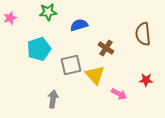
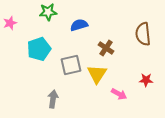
pink star: moved 5 px down
yellow triangle: moved 2 px right, 1 px up; rotated 15 degrees clockwise
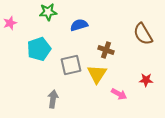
brown semicircle: rotated 25 degrees counterclockwise
brown cross: moved 2 px down; rotated 14 degrees counterclockwise
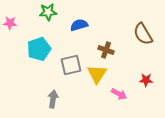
pink star: rotated 24 degrees clockwise
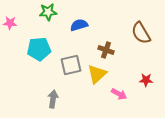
brown semicircle: moved 2 px left, 1 px up
cyan pentagon: rotated 15 degrees clockwise
yellow triangle: rotated 15 degrees clockwise
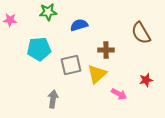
pink star: moved 3 px up
brown cross: rotated 21 degrees counterclockwise
red star: rotated 16 degrees counterclockwise
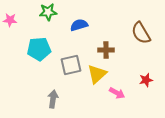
pink arrow: moved 2 px left, 1 px up
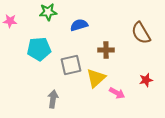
pink star: moved 1 px down
yellow triangle: moved 1 px left, 4 px down
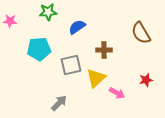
blue semicircle: moved 2 px left, 2 px down; rotated 18 degrees counterclockwise
brown cross: moved 2 px left
gray arrow: moved 6 px right, 4 px down; rotated 36 degrees clockwise
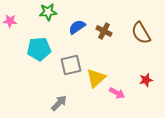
brown cross: moved 19 px up; rotated 28 degrees clockwise
